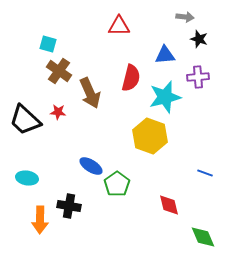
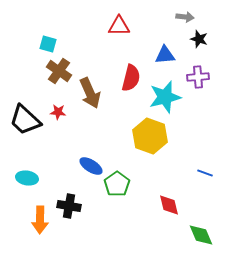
green diamond: moved 2 px left, 2 px up
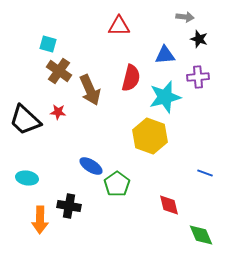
brown arrow: moved 3 px up
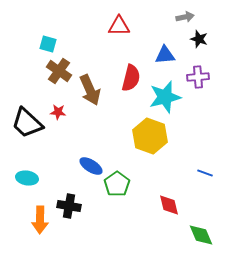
gray arrow: rotated 18 degrees counterclockwise
black trapezoid: moved 2 px right, 3 px down
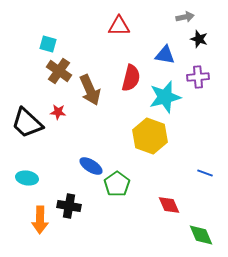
blue triangle: rotated 15 degrees clockwise
red diamond: rotated 10 degrees counterclockwise
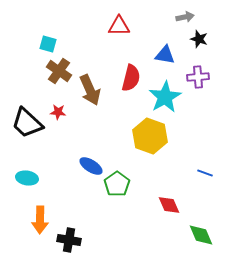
cyan star: rotated 16 degrees counterclockwise
black cross: moved 34 px down
